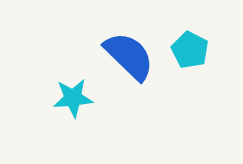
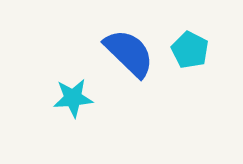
blue semicircle: moved 3 px up
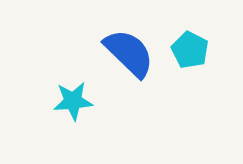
cyan star: moved 3 px down
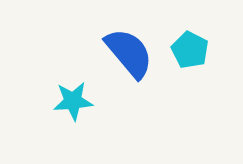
blue semicircle: rotated 6 degrees clockwise
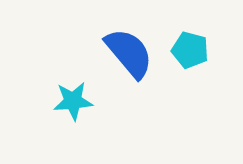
cyan pentagon: rotated 12 degrees counterclockwise
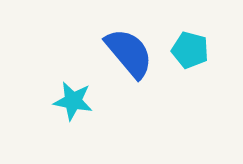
cyan star: rotated 15 degrees clockwise
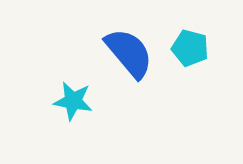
cyan pentagon: moved 2 px up
